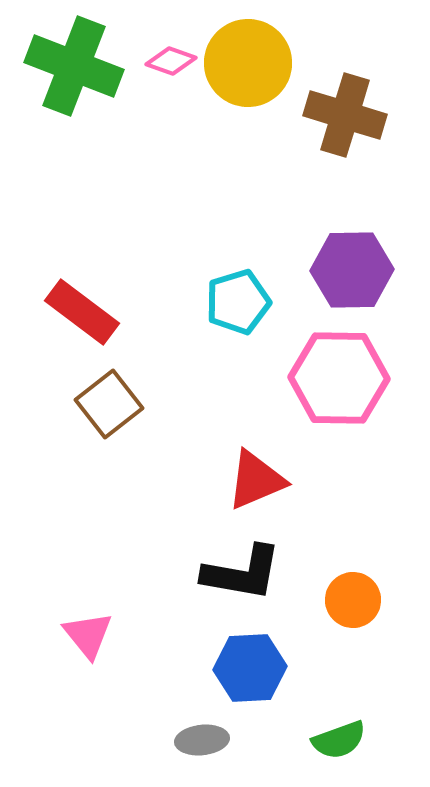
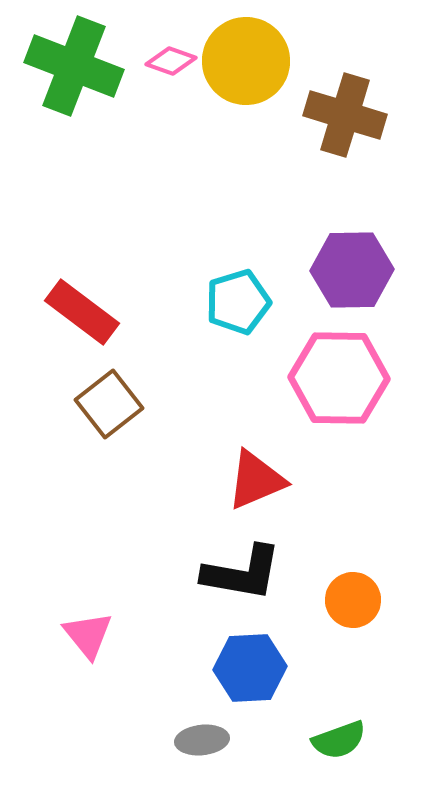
yellow circle: moved 2 px left, 2 px up
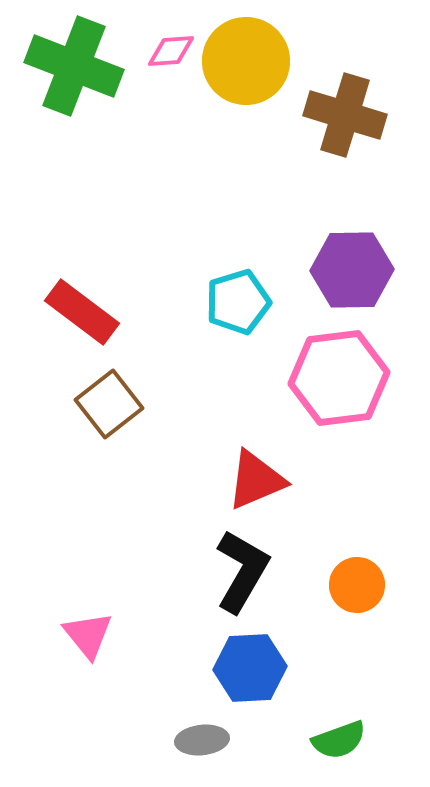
pink diamond: moved 10 px up; rotated 24 degrees counterclockwise
pink hexagon: rotated 8 degrees counterclockwise
black L-shape: moved 2 px up; rotated 70 degrees counterclockwise
orange circle: moved 4 px right, 15 px up
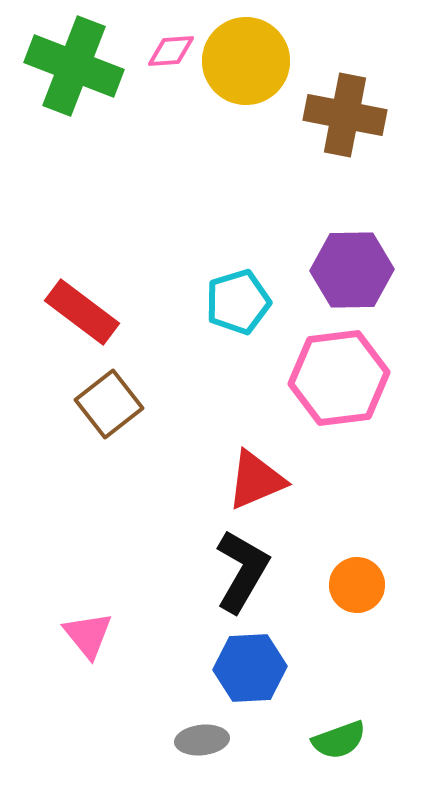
brown cross: rotated 6 degrees counterclockwise
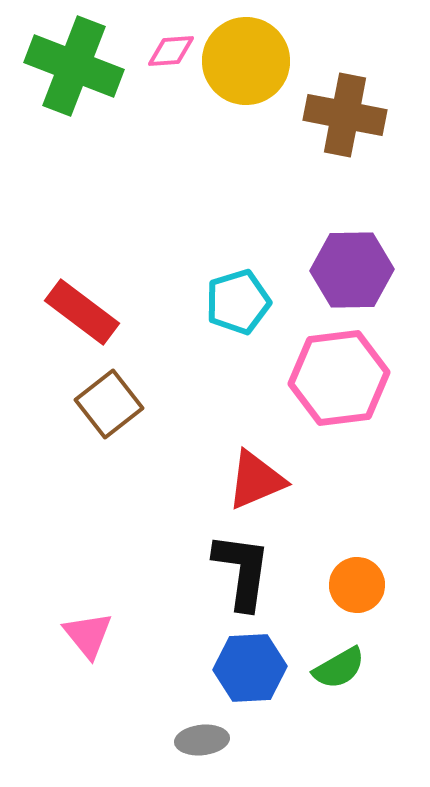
black L-shape: rotated 22 degrees counterclockwise
green semicircle: moved 72 px up; rotated 10 degrees counterclockwise
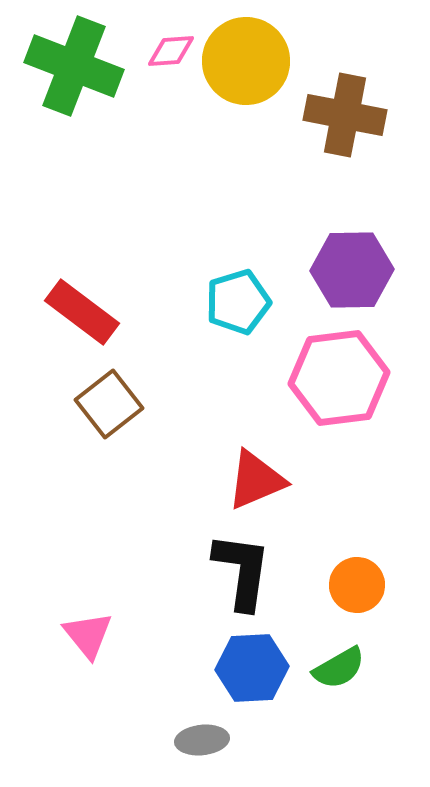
blue hexagon: moved 2 px right
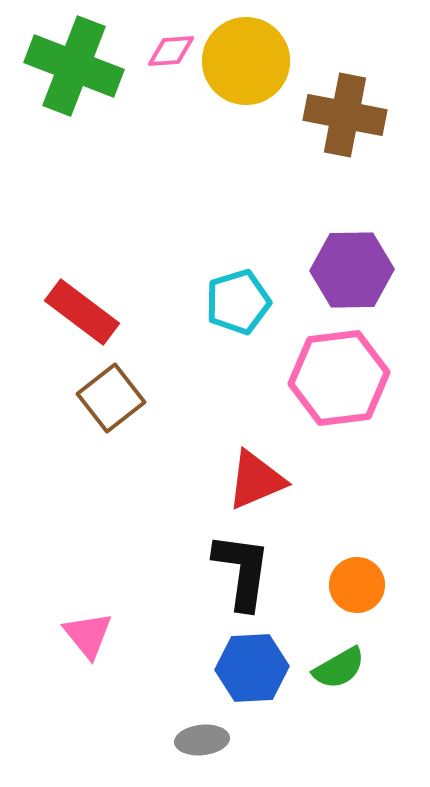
brown square: moved 2 px right, 6 px up
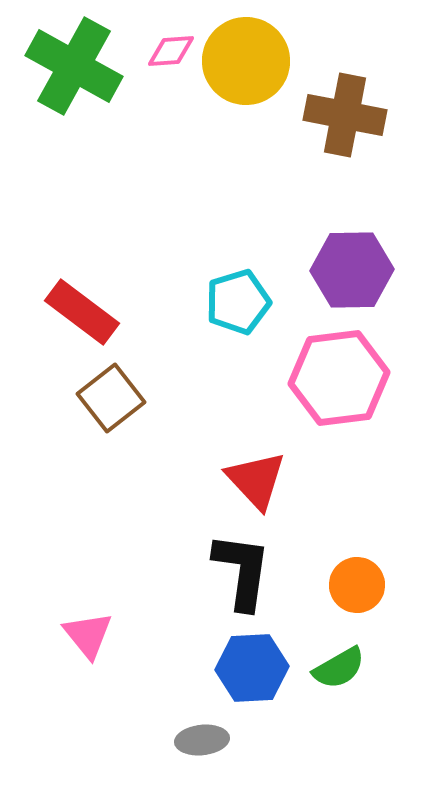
green cross: rotated 8 degrees clockwise
red triangle: rotated 50 degrees counterclockwise
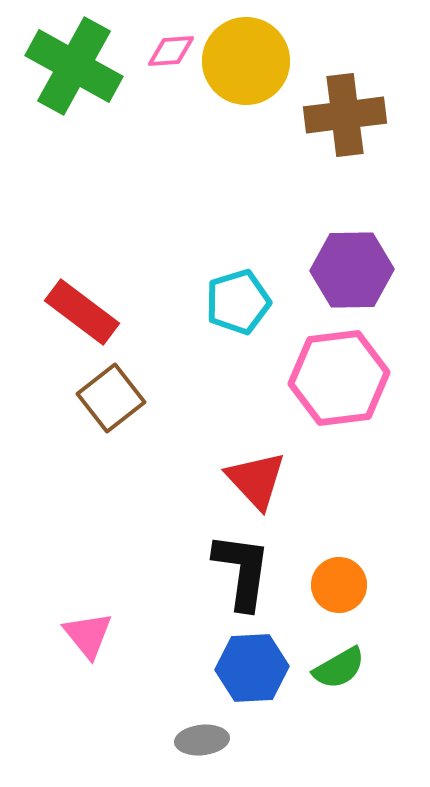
brown cross: rotated 18 degrees counterclockwise
orange circle: moved 18 px left
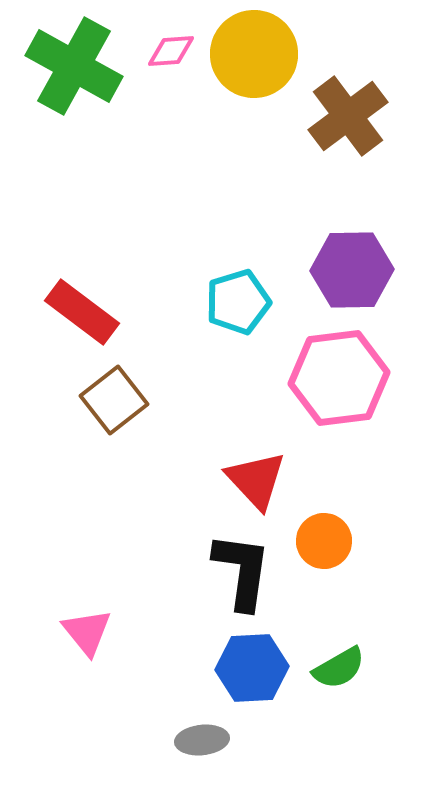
yellow circle: moved 8 px right, 7 px up
brown cross: moved 3 px right, 1 px down; rotated 30 degrees counterclockwise
brown square: moved 3 px right, 2 px down
orange circle: moved 15 px left, 44 px up
pink triangle: moved 1 px left, 3 px up
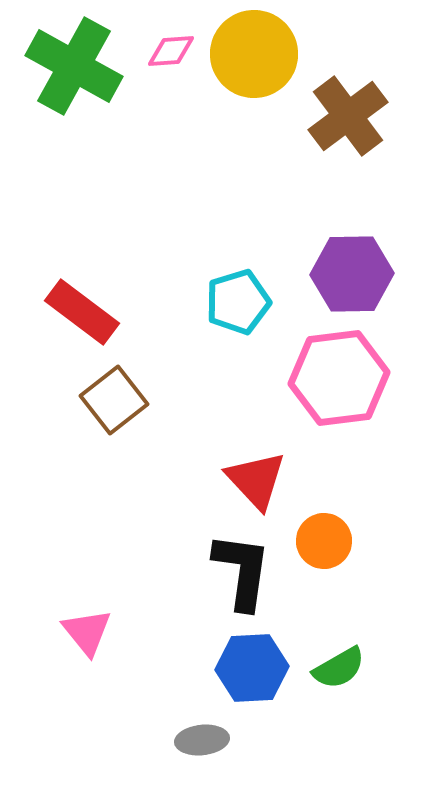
purple hexagon: moved 4 px down
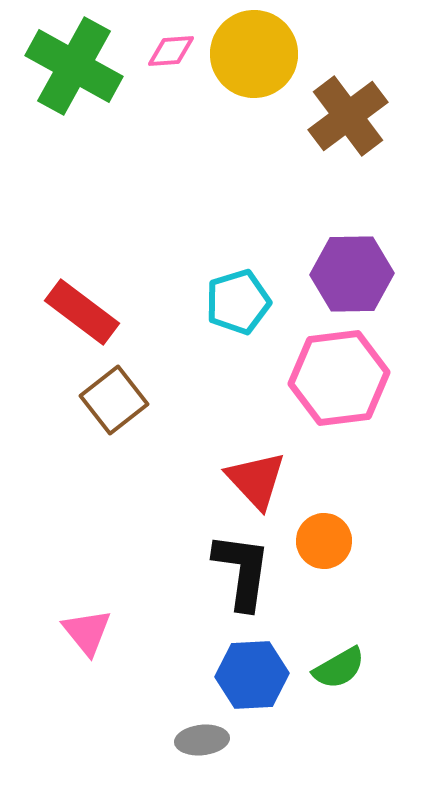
blue hexagon: moved 7 px down
